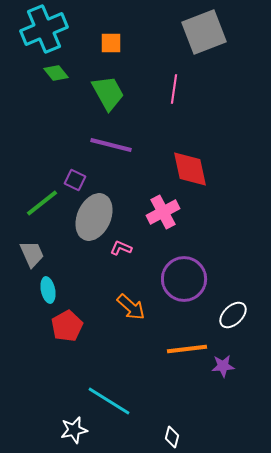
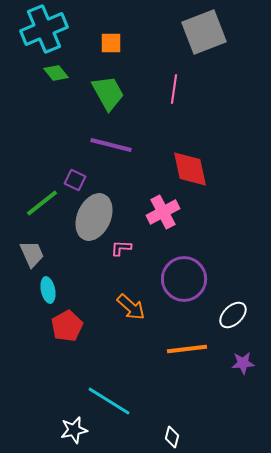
pink L-shape: rotated 20 degrees counterclockwise
purple star: moved 20 px right, 3 px up
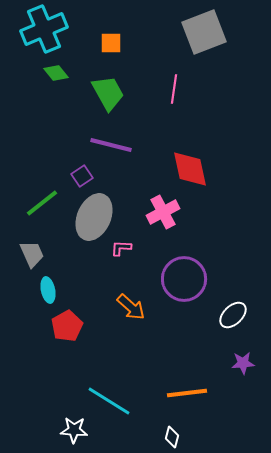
purple square: moved 7 px right, 4 px up; rotated 30 degrees clockwise
orange line: moved 44 px down
white star: rotated 16 degrees clockwise
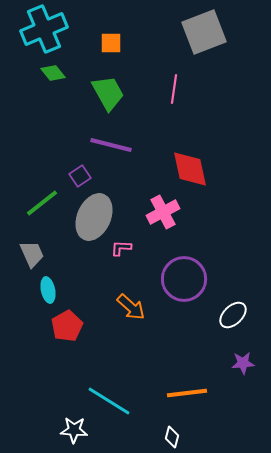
green diamond: moved 3 px left
purple square: moved 2 px left
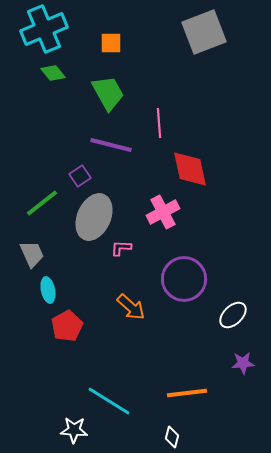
pink line: moved 15 px left, 34 px down; rotated 12 degrees counterclockwise
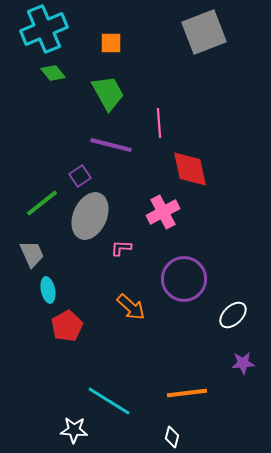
gray ellipse: moved 4 px left, 1 px up
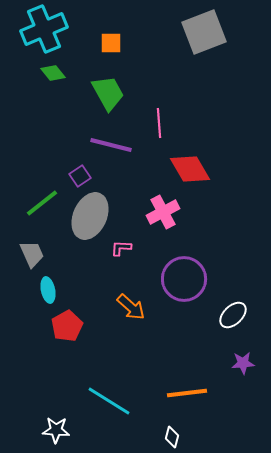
red diamond: rotated 18 degrees counterclockwise
white star: moved 18 px left
